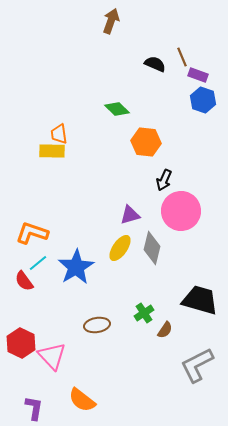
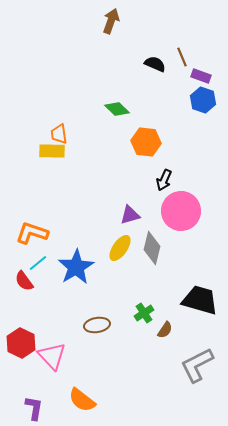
purple rectangle: moved 3 px right, 1 px down
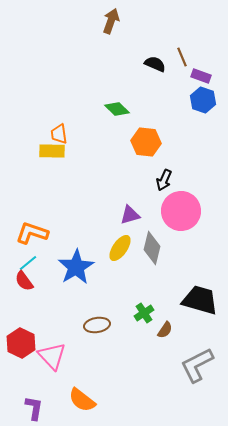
cyan line: moved 10 px left
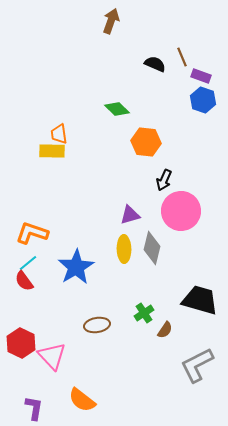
yellow ellipse: moved 4 px right, 1 px down; rotated 36 degrees counterclockwise
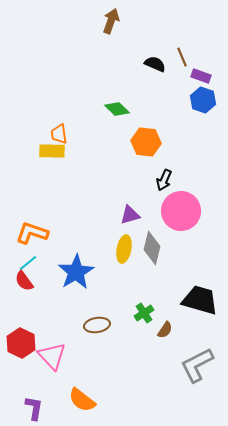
yellow ellipse: rotated 12 degrees clockwise
blue star: moved 5 px down
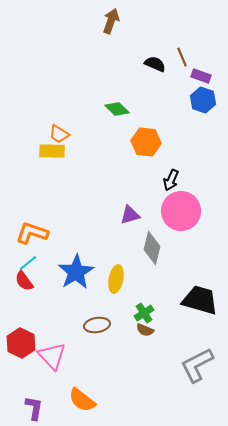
orange trapezoid: rotated 50 degrees counterclockwise
black arrow: moved 7 px right
yellow ellipse: moved 8 px left, 30 px down
brown semicircle: moved 20 px left; rotated 78 degrees clockwise
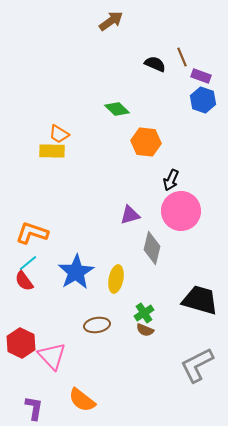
brown arrow: rotated 35 degrees clockwise
